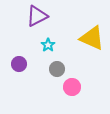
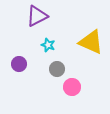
yellow triangle: moved 1 px left, 4 px down
cyan star: rotated 16 degrees counterclockwise
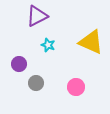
gray circle: moved 21 px left, 14 px down
pink circle: moved 4 px right
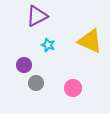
yellow triangle: moved 1 px left, 1 px up
purple circle: moved 5 px right, 1 px down
pink circle: moved 3 px left, 1 px down
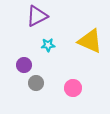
cyan star: rotated 24 degrees counterclockwise
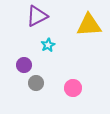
yellow triangle: moved 1 px left, 16 px up; rotated 28 degrees counterclockwise
cyan star: rotated 24 degrees counterclockwise
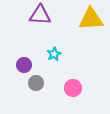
purple triangle: moved 3 px right, 1 px up; rotated 30 degrees clockwise
yellow triangle: moved 2 px right, 6 px up
cyan star: moved 6 px right, 9 px down
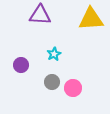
purple circle: moved 3 px left
gray circle: moved 16 px right, 1 px up
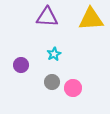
purple triangle: moved 7 px right, 2 px down
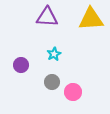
pink circle: moved 4 px down
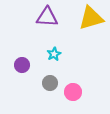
yellow triangle: moved 1 px up; rotated 12 degrees counterclockwise
purple circle: moved 1 px right
gray circle: moved 2 px left, 1 px down
